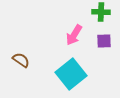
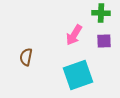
green cross: moved 1 px down
brown semicircle: moved 5 px right, 3 px up; rotated 114 degrees counterclockwise
cyan square: moved 7 px right, 1 px down; rotated 20 degrees clockwise
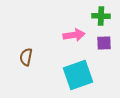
green cross: moved 3 px down
pink arrow: rotated 130 degrees counterclockwise
purple square: moved 2 px down
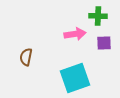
green cross: moved 3 px left
pink arrow: moved 1 px right, 1 px up
cyan square: moved 3 px left, 3 px down
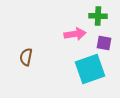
purple square: rotated 14 degrees clockwise
cyan square: moved 15 px right, 9 px up
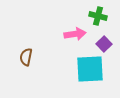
green cross: rotated 12 degrees clockwise
purple square: moved 1 px down; rotated 35 degrees clockwise
cyan square: rotated 16 degrees clockwise
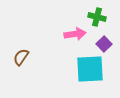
green cross: moved 1 px left, 1 px down
brown semicircle: moved 5 px left; rotated 24 degrees clockwise
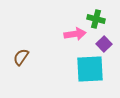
green cross: moved 1 px left, 2 px down
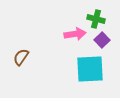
purple square: moved 2 px left, 4 px up
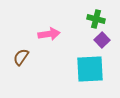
pink arrow: moved 26 px left
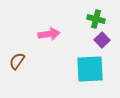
brown semicircle: moved 4 px left, 4 px down
